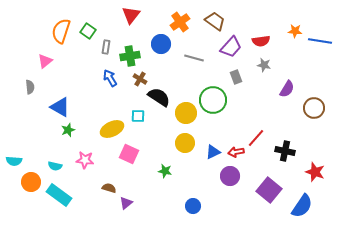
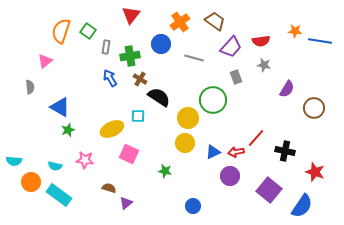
yellow circle at (186, 113): moved 2 px right, 5 px down
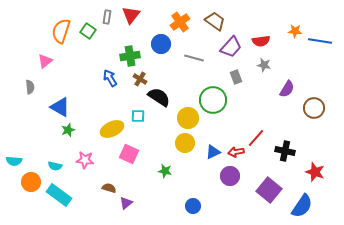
gray rectangle at (106, 47): moved 1 px right, 30 px up
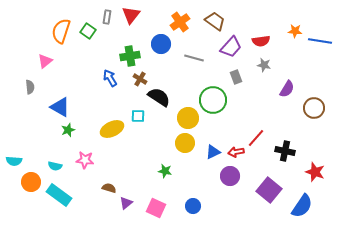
pink square at (129, 154): moved 27 px right, 54 px down
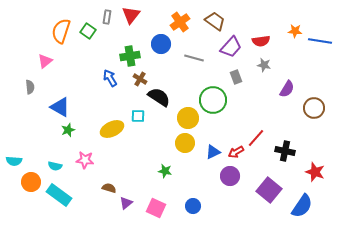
red arrow at (236, 152): rotated 21 degrees counterclockwise
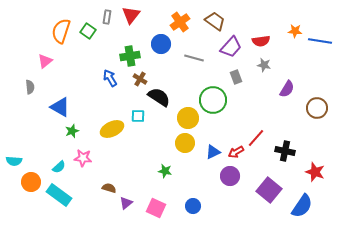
brown circle at (314, 108): moved 3 px right
green star at (68, 130): moved 4 px right, 1 px down
pink star at (85, 160): moved 2 px left, 2 px up
cyan semicircle at (55, 166): moved 4 px right, 1 px down; rotated 56 degrees counterclockwise
